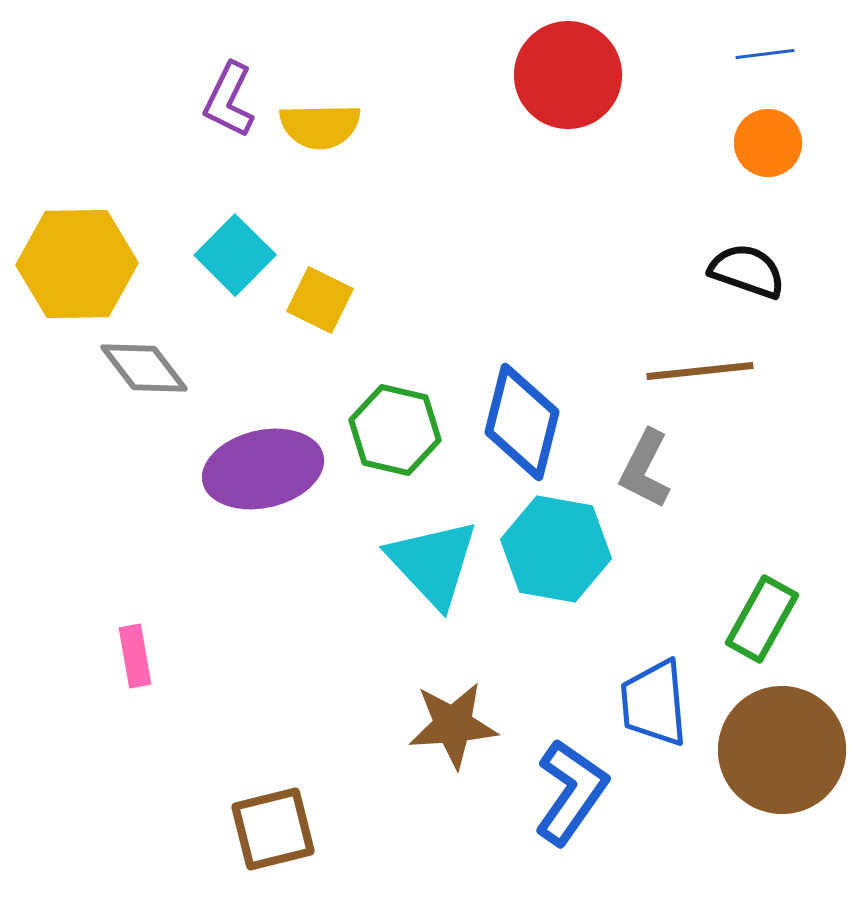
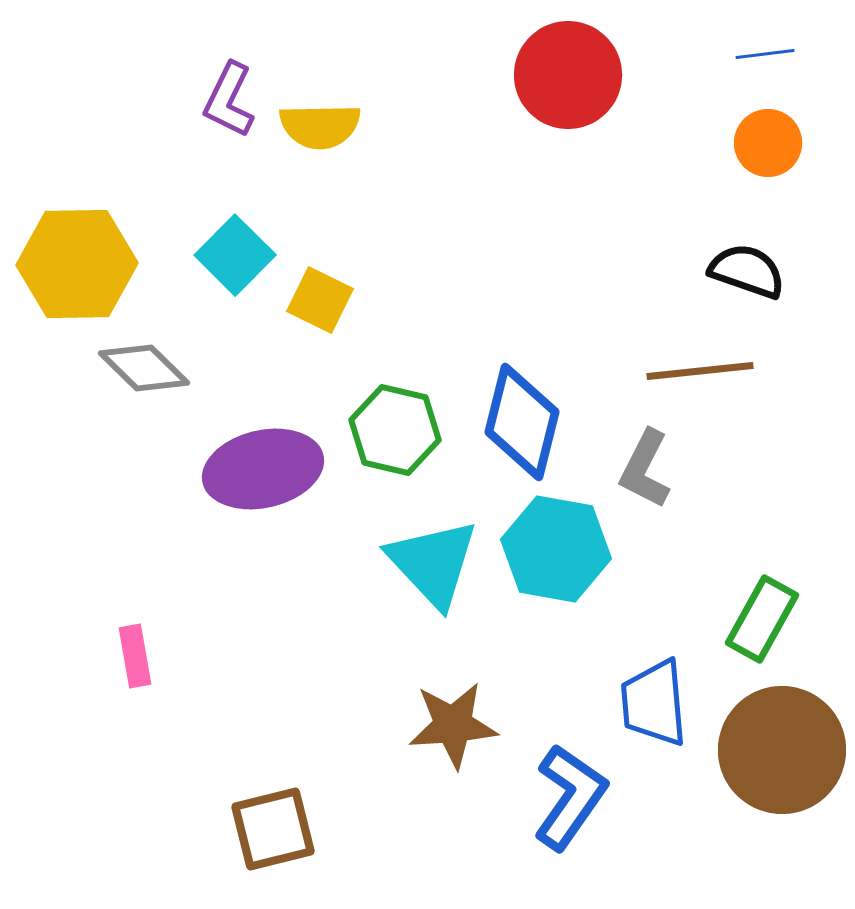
gray diamond: rotated 8 degrees counterclockwise
blue L-shape: moved 1 px left, 5 px down
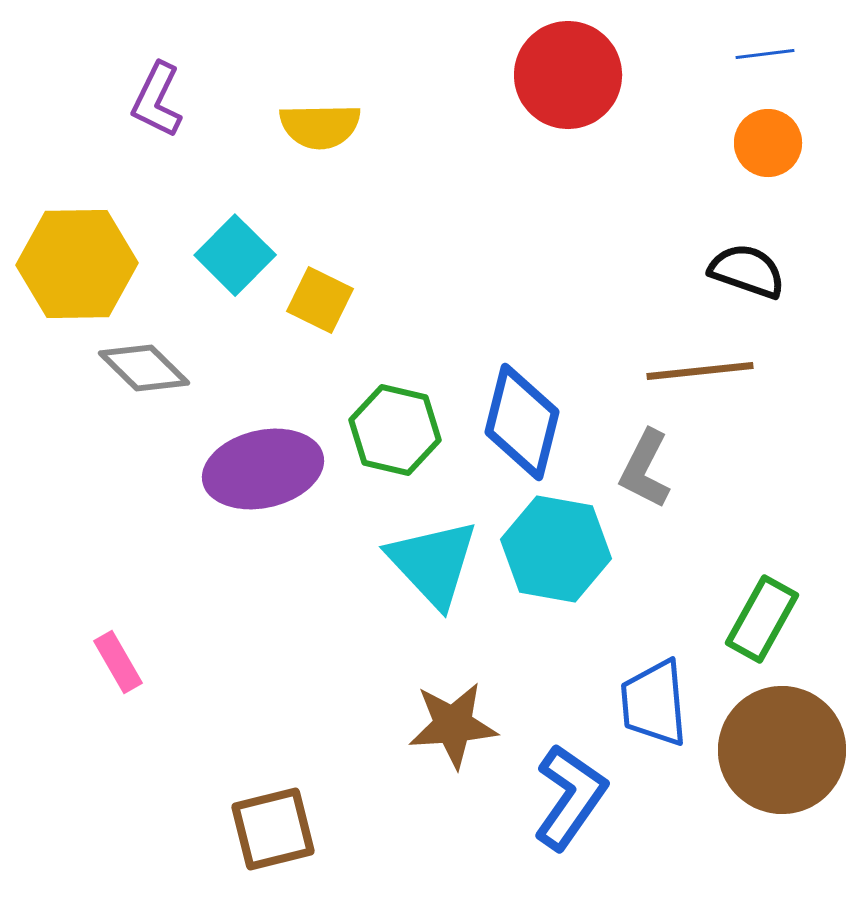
purple L-shape: moved 72 px left
pink rectangle: moved 17 px left, 6 px down; rotated 20 degrees counterclockwise
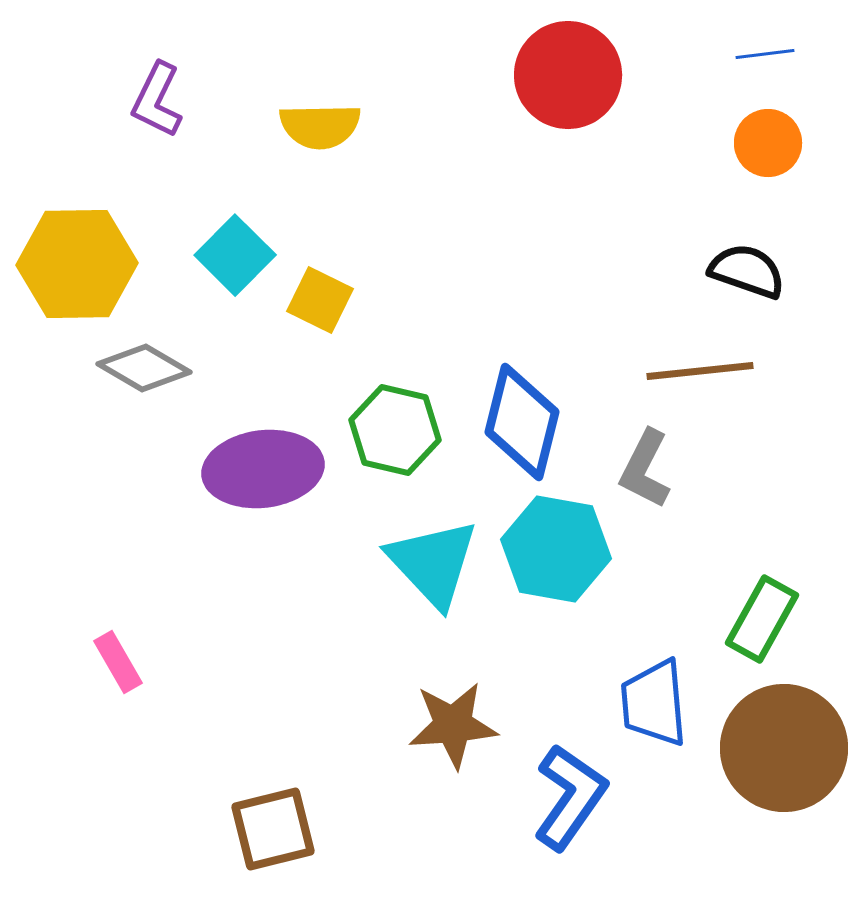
gray diamond: rotated 14 degrees counterclockwise
purple ellipse: rotated 6 degrees clockwise
brown circle: moved 2 px right, 2 px up
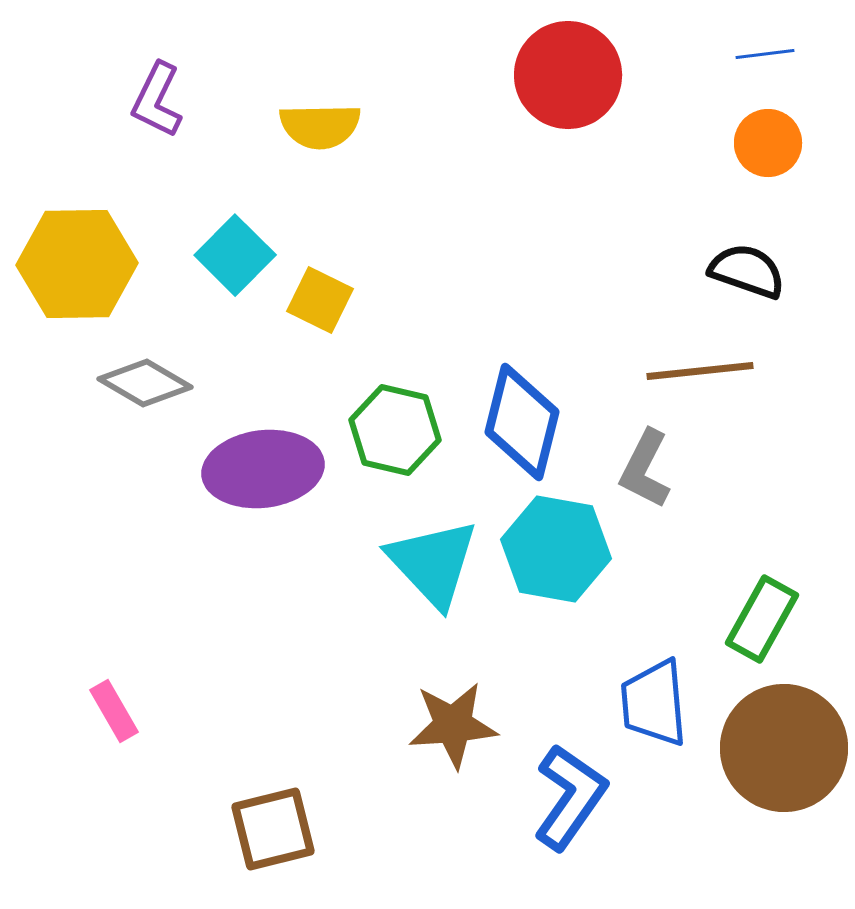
gray diamond: moved 1 px right, 15 px down
pink rectangle: moved 4 px left, 49 px down
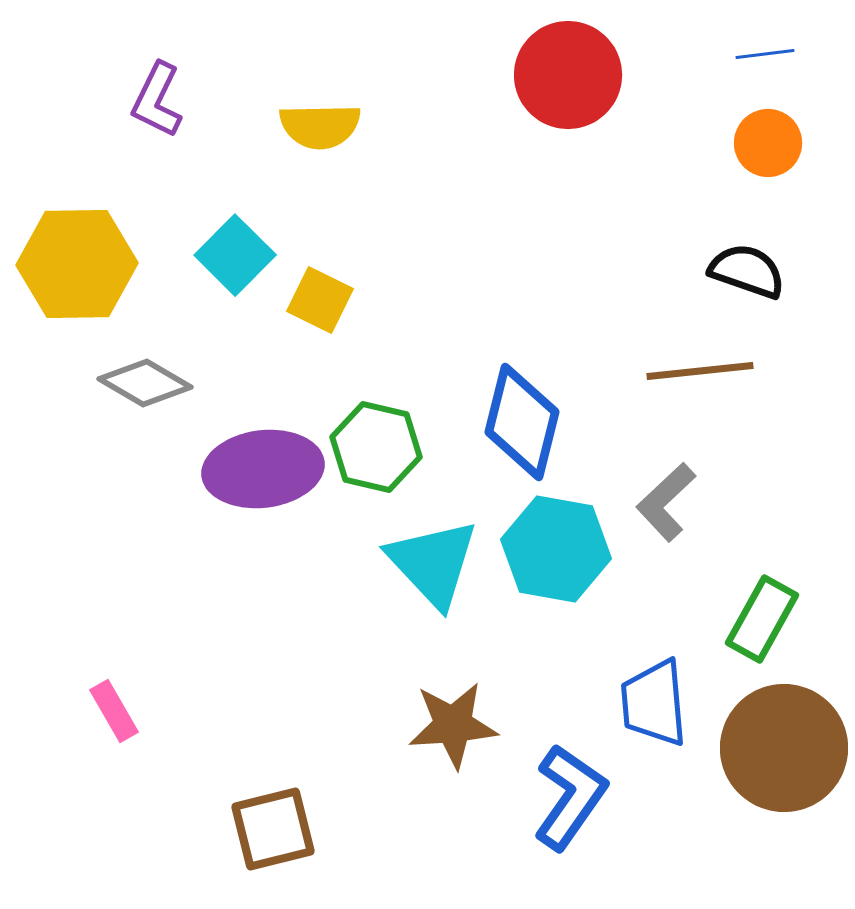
green hexagon: moved 19 px left, 17 px down
gray L-shape: moved 21 px right, 33 px down; rotated 20 degrees clockwise
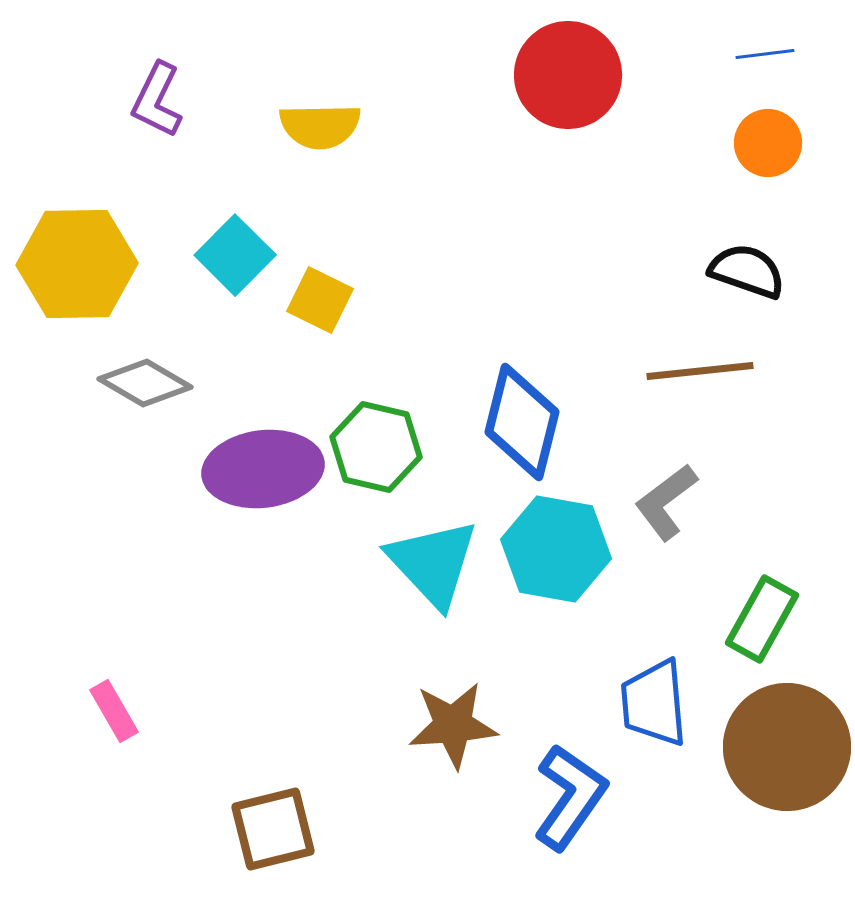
gray L-shape: rotated 6 degrees clockwise
brown circle: moved 3 px right, 1 px up
